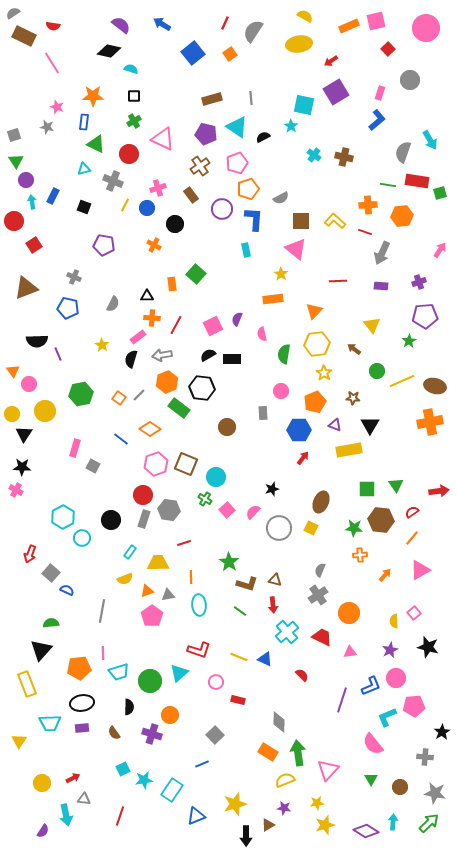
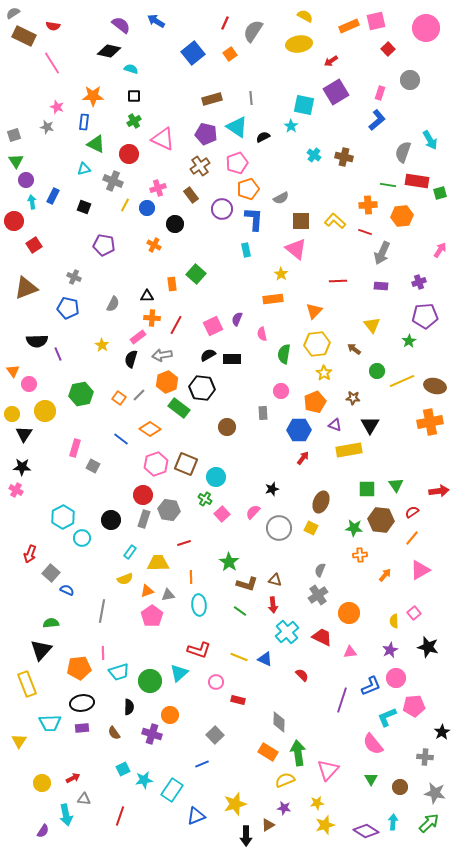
blue arrow at (162, 24): moved 6 px left, 3 px up
pink square at (227, 510): moved 5 px left, 4 px down
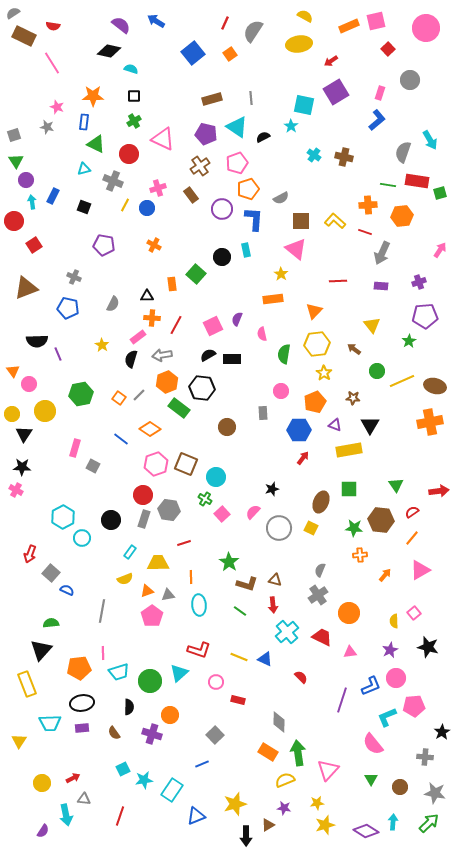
black circle at (175, 224): moved 47 px right, 33 px down
green square at (367, 489): moved 18 px left
red semicircle at (302, 675): moved 1 px left, 2 px down
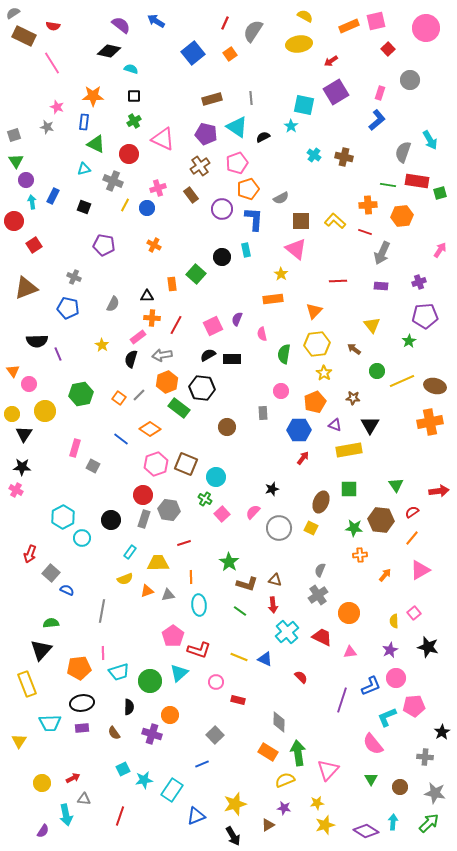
pink pentagon at (152, 616): moved 21 px right, 20 px down
black arrow at (246, 836): moved 13 px left; rotated 30 degrees counterclockwise
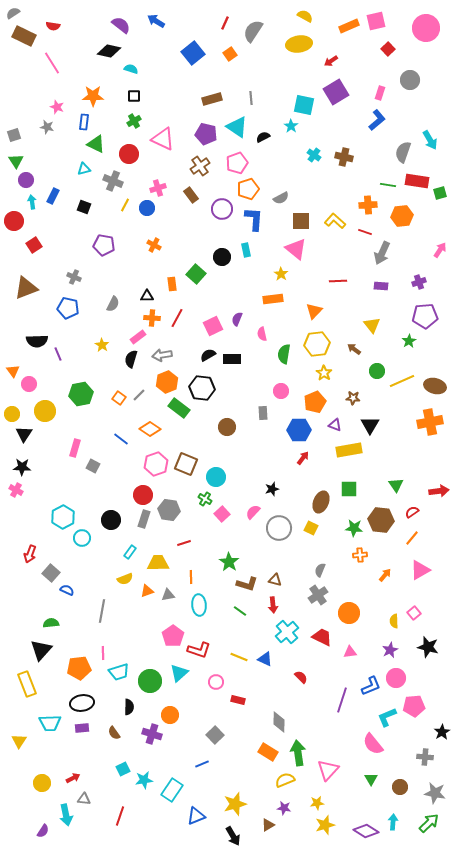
red line at (176, 325): moved 1 px right, 7 px up
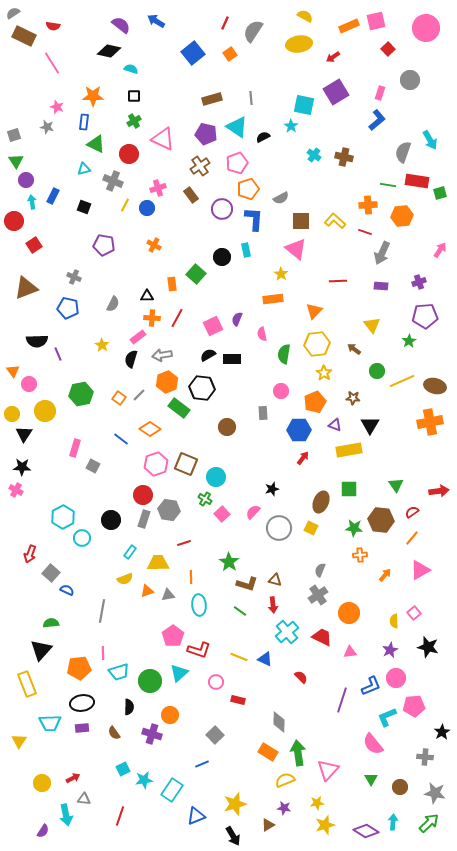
red arrow at (331, 61): moved 2 px right, 4 px up
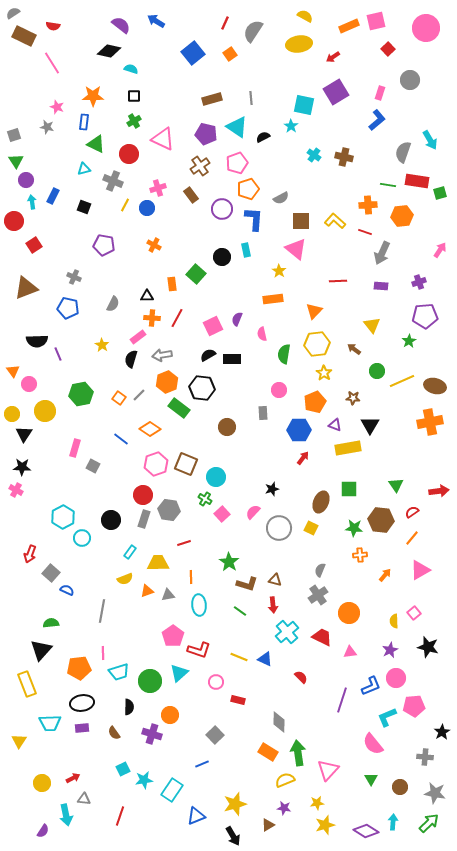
yellow star at (281, 274): moved 2 px left, 3 px up
pink circle at (281, 391): moved 2 px left, 1 px up
yellow rectangle at (349, 450): moved 1 px left, 2 px up
